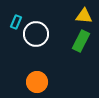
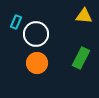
green rectangle: moved 17 px down
orange circle: moved 19 px up
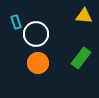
cyan rectangle: rotated 40 degrees counterclockwise
green rectangle: rotated 10 degrees clockwise
orange circle: moved 1 px right
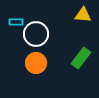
yellow triangle: moved 1 px left, 1 px up
cyan rectangle: rotated 72 degrees counterclockwise
orange circle: moved 2 px left
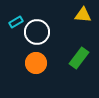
cyan rectangle: rotated 32 degrees counterclockwise
white circle: moved 1 px right, 2 px up
green rectangle: moved 2 px left
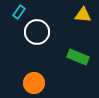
cyan rectangle: moved 3 px right, 10 px up; rotated 24 degrees counterclockwise
green rectangle: moved 1 px left, 1 px up; rotated 75 degrees clockwise
orange circle: moved 2 px left, 20 px down
